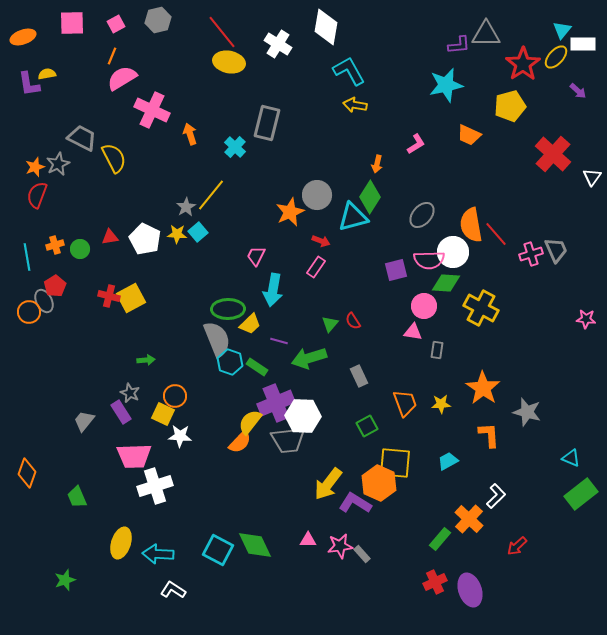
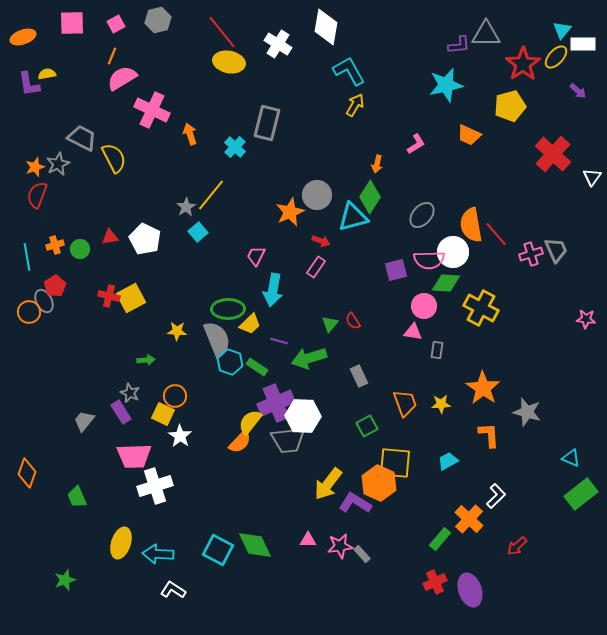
yellow arrow at (355, 105): rotated 110 degrees clockwise
yellow star at (177, 234): moved 97 px down
white star at (180, 436): rotated 30 degrees clockwise
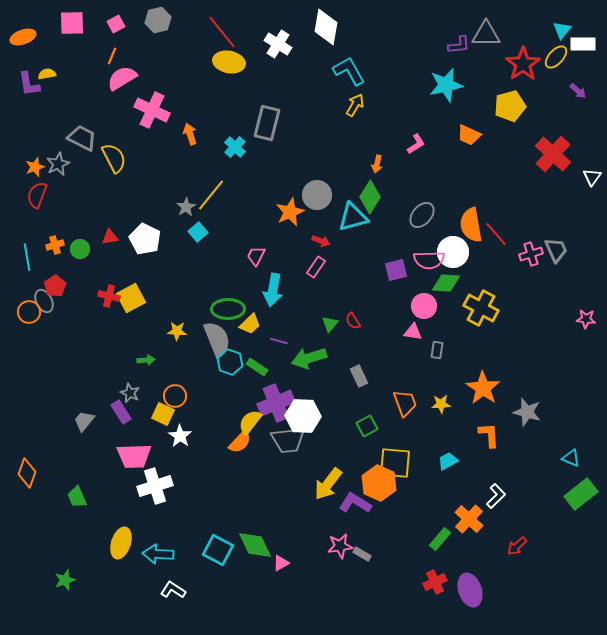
pink triangle at (308, 540): moved 27 px left, 23 px down; rotated 30 degrees counterclockwise
gray rectangle at (362, 554): rotated 18 degrees counterclockwise
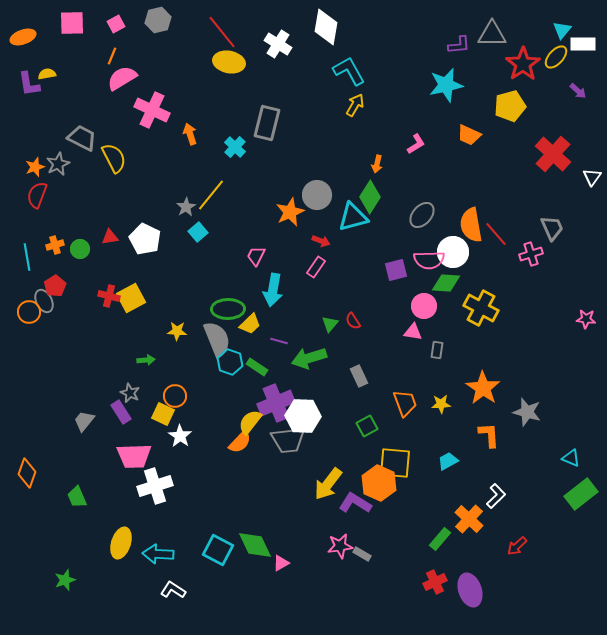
gray triangle at (486, 34): moved 6 px right
gray trapezoid at (556, 250): moved 4 px left, 22 px up
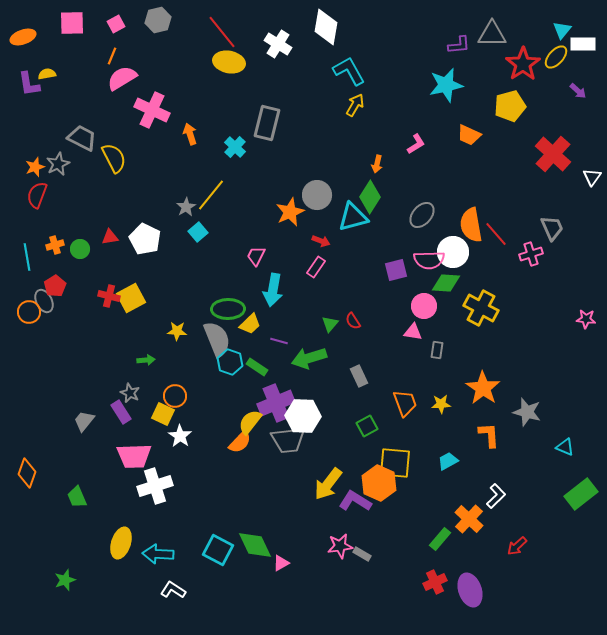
cyan triangle at (571, 458): moved 6 px left, 11 px up
purple L-shape at (355, 503): moved 2 px up
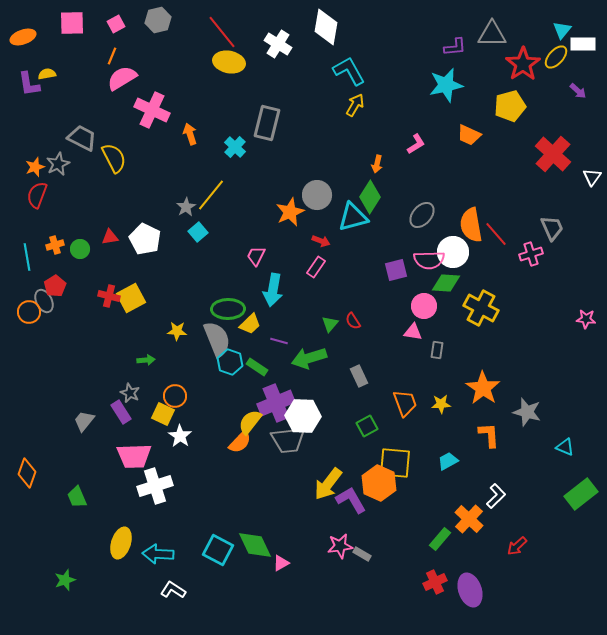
purple L-shape at (459, 45): moved 4 px left, 2 px down
purple L-shape at (355, 501): moved 4 px left, 1 px up; rotated 28 degrees clockwise
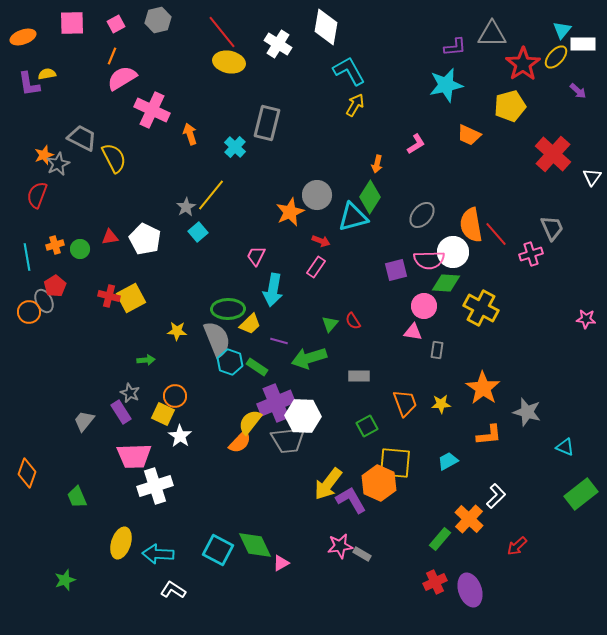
orange star at (35, 167): moved 9 px right, 12 px up
gray rectangle at (359, 376): rotated 65 degrees counterclockwise
orange L-shape at (489, 435): rotated 88 degrees clockwise
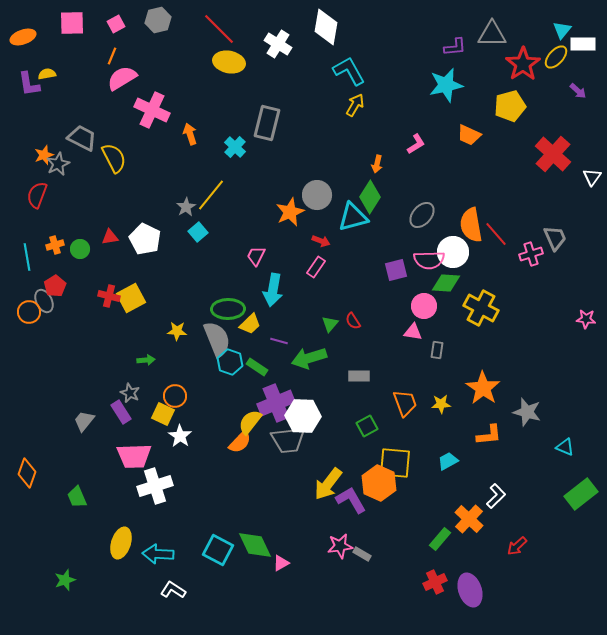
red line at (222, 32): moved 3 px left, 3 px up; rotated 6 degrees counterclockwise
gray trapezoid at (552, 228): moved 3 px right, 10 px down
